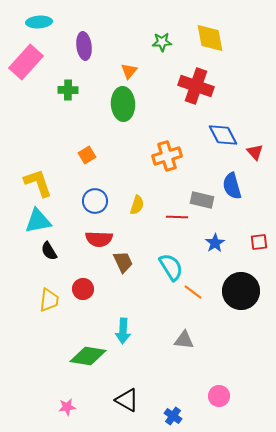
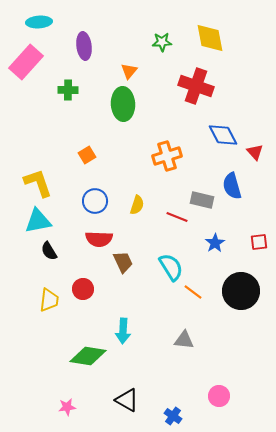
red line: rotated 20 degrees clockwise
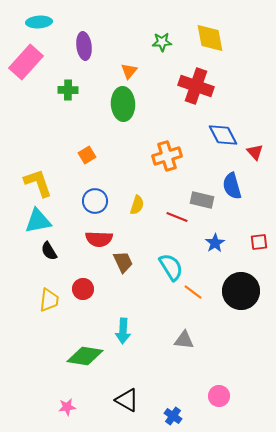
green diamond: moved 3 px left
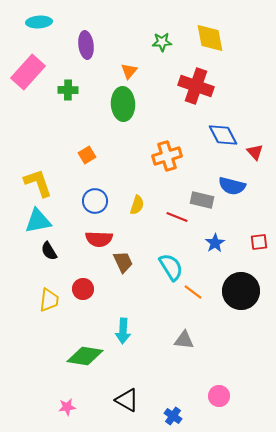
purple ellipse: moved 2 px right, 1 px up
pink rectangle: moved 2 px right, 10 px down
blue semicircle: rotated 60 degrees counterclockwise
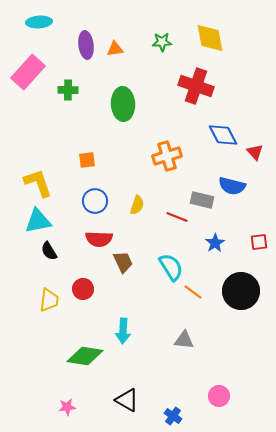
orange triangle: moved 14 px left, 22 px up; rotated 42 degrees clockwise
orange square: moved 5 px down; rotated 24 degrees clockwise
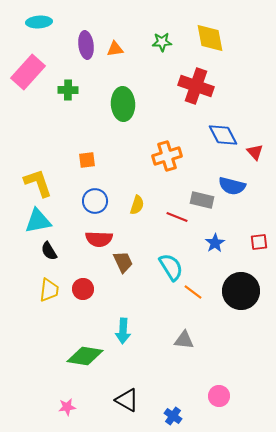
yellow trapezoid: moved 10 px up
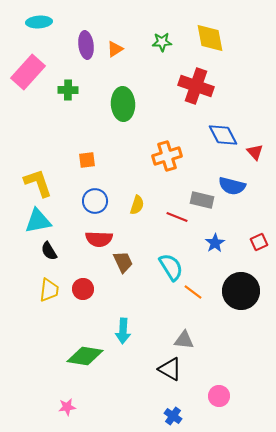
orange triangle: rotated 24 degrees counterclockwise
red square: rotated 18 degrees counterclockwise
black triangle: moved 43 px right, 31 px up
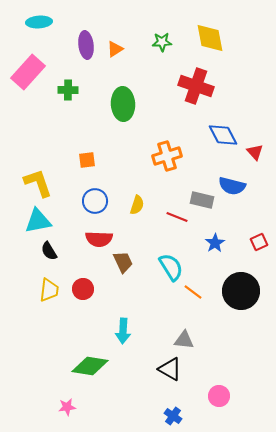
green diamond: moved 5 px right, 10 px down
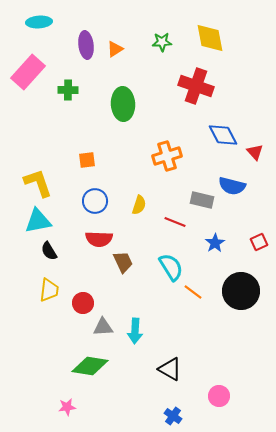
yellow semicircle: moved 2 px right
red line: moved 2 px left, 5 px down
red circle: moved 14 px down
cyan arrow: moved 12 px right
gray triangle: moved 81 px left, 13 px up; rotated 10 degrees counterclockwise
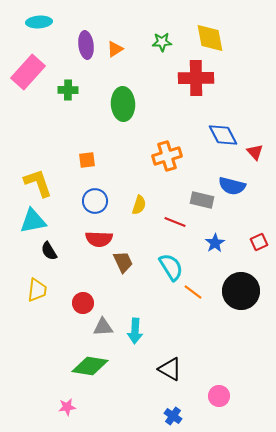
red cross: moved 8 px up; rotated 20 degrees counterclockwise
cyan triangle: moved 5 px left
yellow trapezoid: moved 12 px left
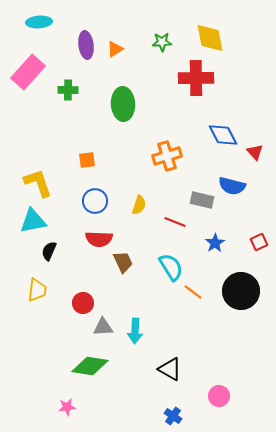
black semicircle: rotated 54 degrees clockwise
